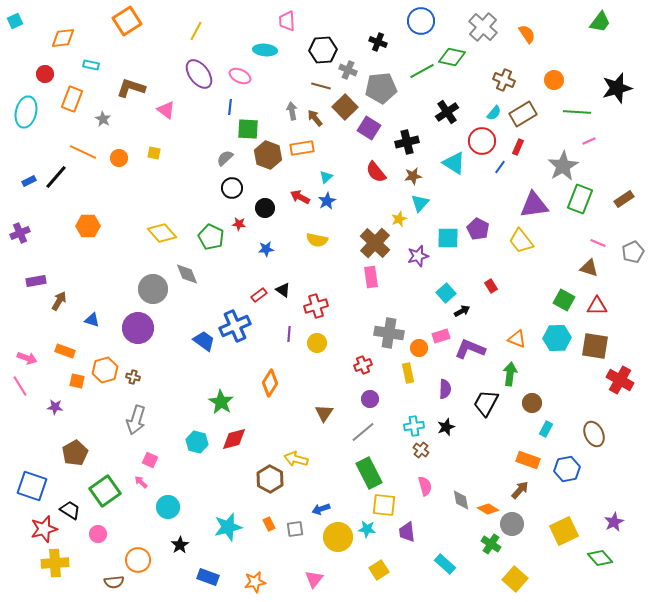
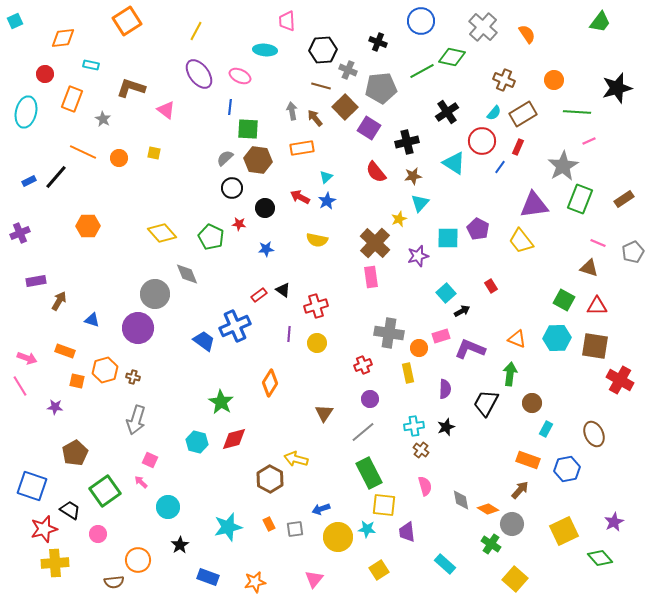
brown hexagon at (268, 155): moved 10 px left, 5 px down; rotated 12 degrees counterclockwise
gray circle at (153, 289): moved 2 px right, 5 px down
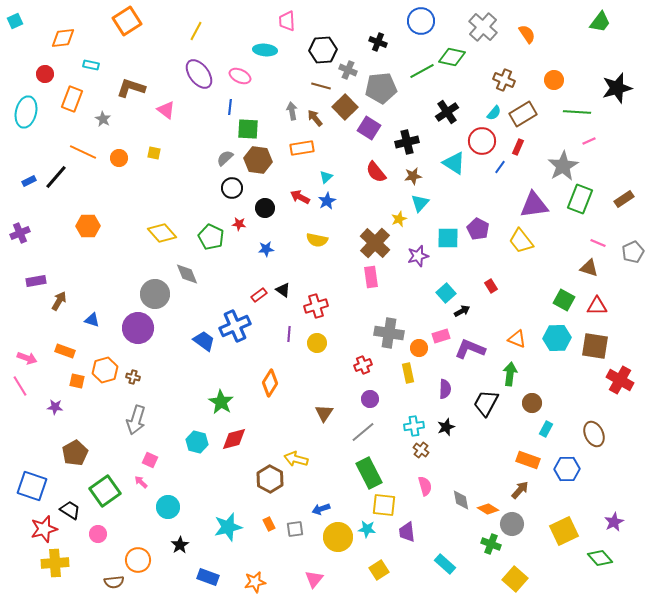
blue hexagon at (567, 469): rotated 10 degrees clockwise
green cross at (491, 544): rotated 12 degrees counterclockwise
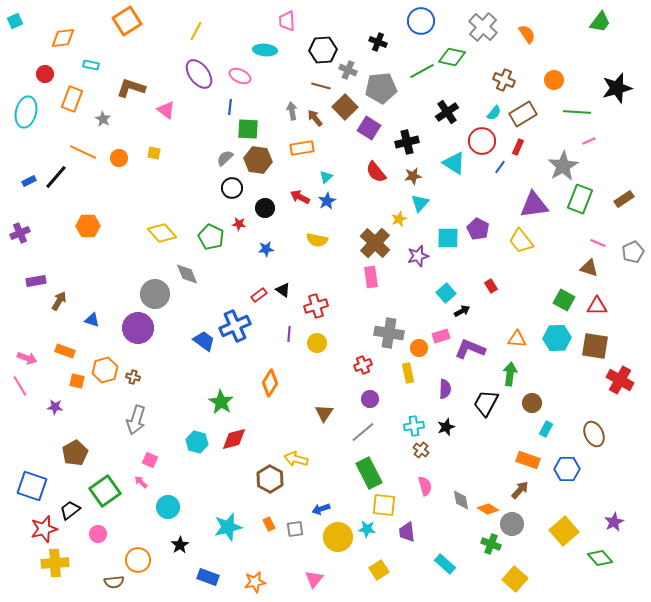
orange triangle at (517, 339): rotated 18 degrees counterclockwise
black trapezoid at (70, 510): rotated 70 degrees counterclockwise
yellow square at (564, 531): rotated 16 degrees counterclockwise
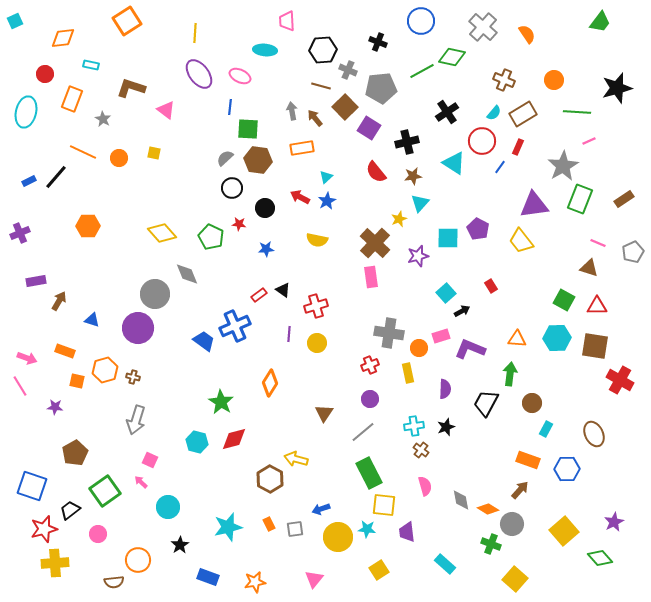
yellow line at (196, 31): moved 1 px left, 2 px down; rotated 24 degrees counterclockwise
red cross at (363, 365): moved 7 px right
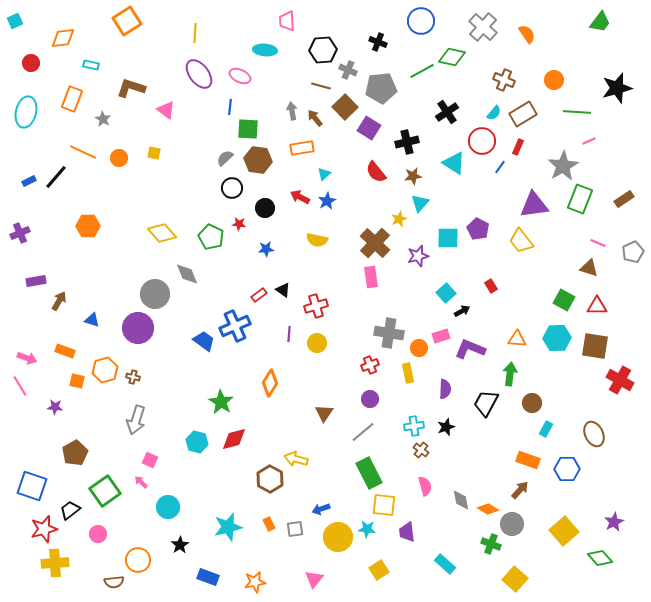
red circle at (45, 74): moved 14 px left, 11 px up
cyan triangle at (326, 177): moved 2 px left, 3 px up
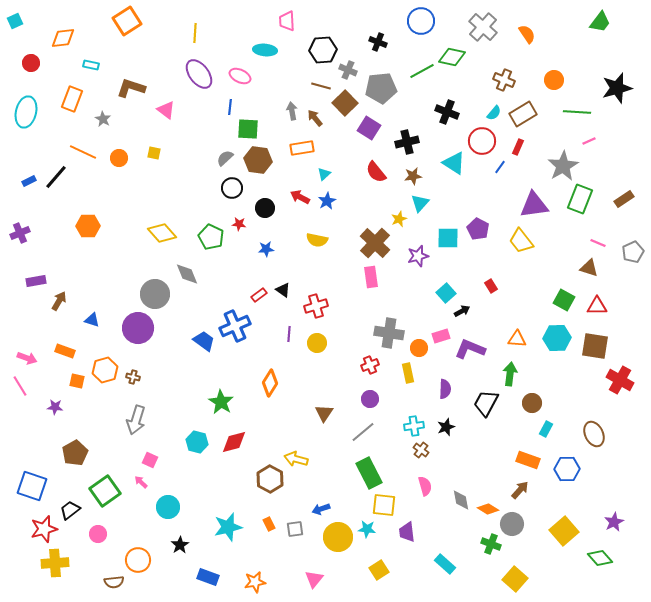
brown square at (345, 107): moved 4 px up
black cross at (447, 112): rotated 35 degrees counterclockwise
red diamond at (234, 439): moved 3 px down
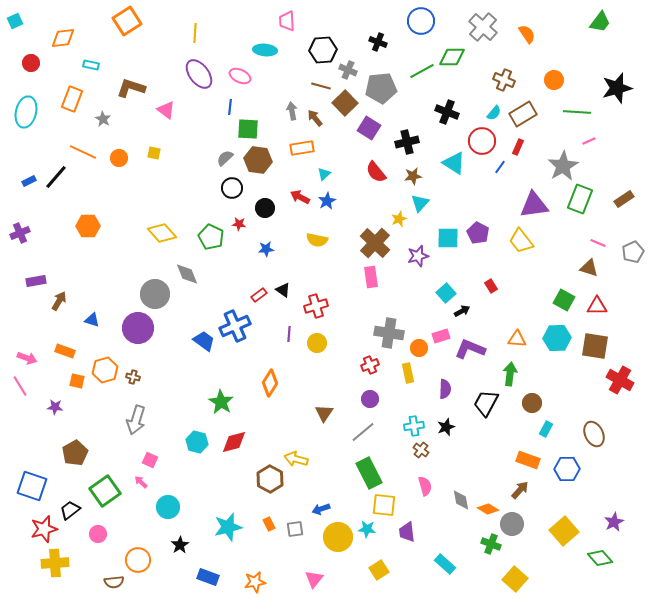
green diamond at (452, 57): rotated 12 degrees counterclockwise
purple pentagon at (478, 229): moved 4 px down
